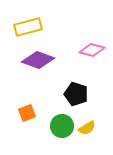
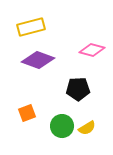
yellow rectangle: moved 3 px right
black pentagon: moved 2 px right, 5 px up; rotated 20 degrees counterclockwise
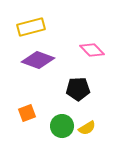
pink diamond: rotated 30 degrees clockwise
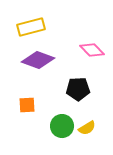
orange square: moved 8 px up; rotated 18 degrees clockwise
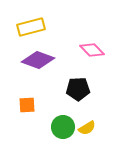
green circle: moved 1 px right, 1 px down
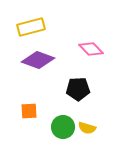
pink diamond: moved 1 px left, 1 px up
orange square: moved 2 px right, 6 px down
yellow semicircle: rotated 48 degrees clockwise
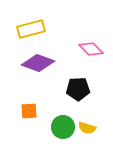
yellow rectangle: moved 2 px down
purple diamond: moved 3 px down
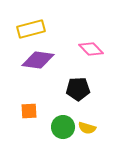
purple diamond: moved 3 px up; rotated 12 degrees counterclockwise
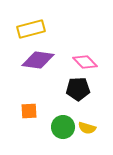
pink diamond: moved 6 px left, 13 px down
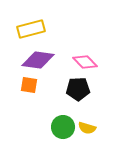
orange square: moved 26 px up; rotated 12 degrees clockwise
